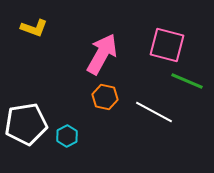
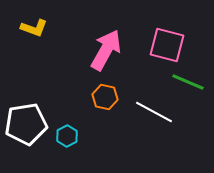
pink arrow: moved 4 px right, 4 px up
green line: moved 1 px right, 1 px down
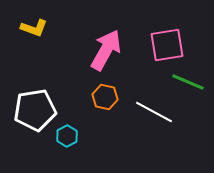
pink square: rotated 24 degrees counterclockwise
white pentagon: moved 9 px right, 14 px up
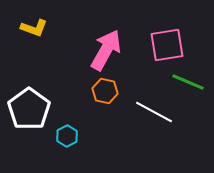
orange hexagon: moved 6 px up
white pentagon: moved 6 px left, 1 px up; rotated 27 degrees counterclockwise
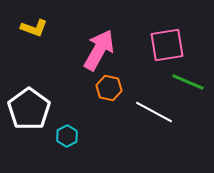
pink arrow: moved 7 px left
orange hexagon: moved 4 px right, 3 px up
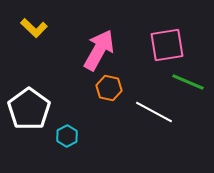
yellow L-shape: rotated 24 degrees clockwise
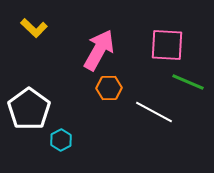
pink square: rotated 12 degrees clockwise
orange hexagon: rotated 15 degrees counterclockwise
cyan hexagon: moved 6 px left, 4 px down
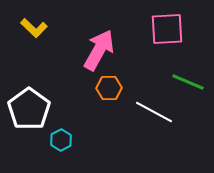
pink square: moved 16 px up; rotated 6 degrees counterclockwise
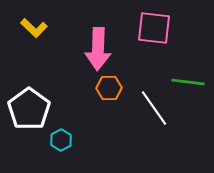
pink square: moved 13 px left, 1 px up; rotated 9 degrees clockwise
pink arrow: moved 1 px left, 1 px up; rotated 153 degrees clockwise
green line: rotated 16 degrees counterclockwise
white line: moved 4 px up; rotated 27 degrees clockwise
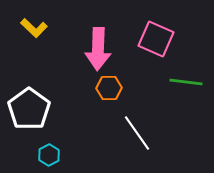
pink square: moved 2 px right, 11 px down; rotated 18 degrees clockwise
green line: moved 2 px left
white line: moved 17 px left, 25 px down
cyan hexagon: moved 12 px left, 15 px down
